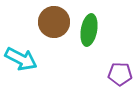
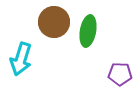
green ellipse: moved 1 px left, 1 px down
cyan arrow: rotated 80 degrees clockwise
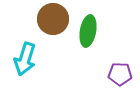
brown circle: moved 1 px left, 3 px up
cyan arrow: moved 4 px right
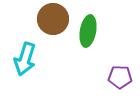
purple pentagon: moved 3 px down
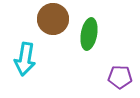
green ellipse: moved 1 px right, 3 px down
cyan arrow: rotated 8 degrees counterclockwise
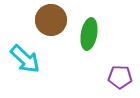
brown circle: moved 2 px left, 1 px down
cyan arrow: rotated 56 degrees counterclockwise
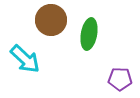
purple pentagon: moved 2 px down
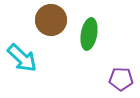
cyan arrow: moved 3 px left, 1 px up
purple pentagon: moved 1 px right
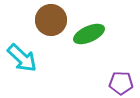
green ellipse: rotated 56 degrees clockwise
purple pentagon: moved 4 px down
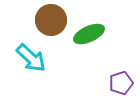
cyan arrow: moved 9 px right
purple pentagon: rotated 20 degrees counterclockwise
